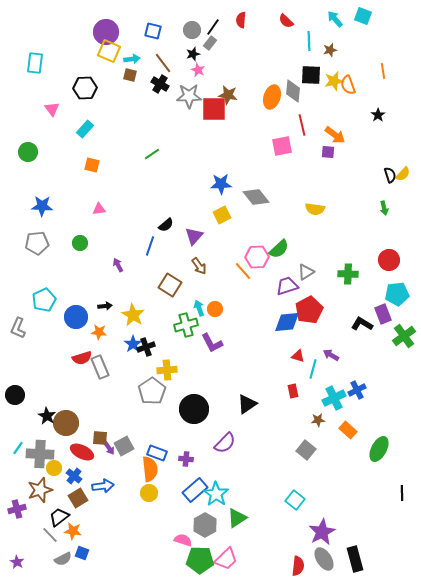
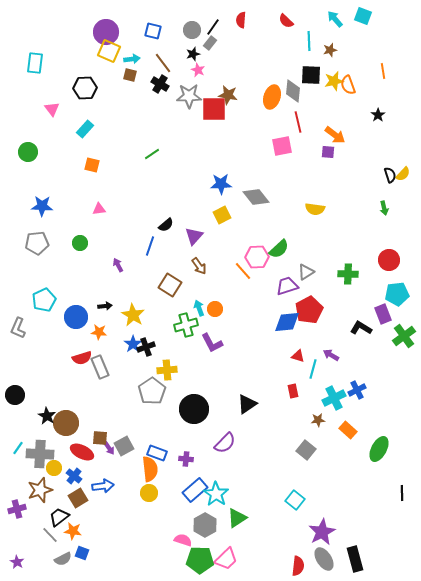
red line at (302, 125): moved 4 px left, 3 px up
black L-shape at (362, 324): moved 1 px left, 4 px down
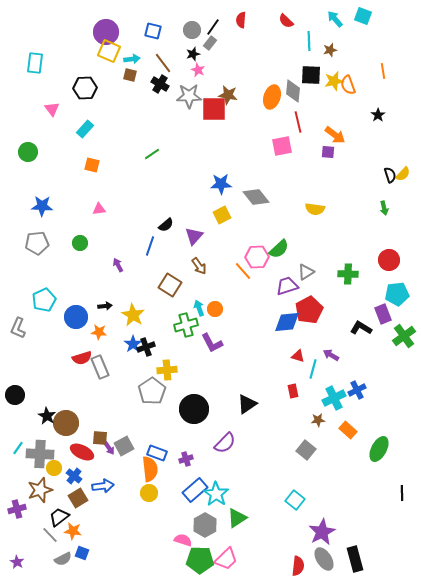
purple cross at (186, 459): rotated 24 degrees counterclockwise
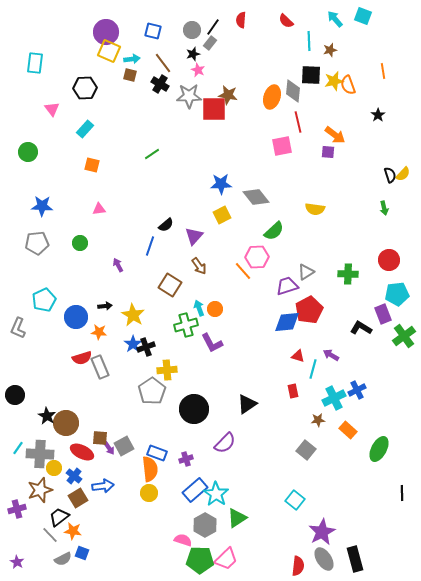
green semicircle at (279, 249): moved 5 px left, 18 px up
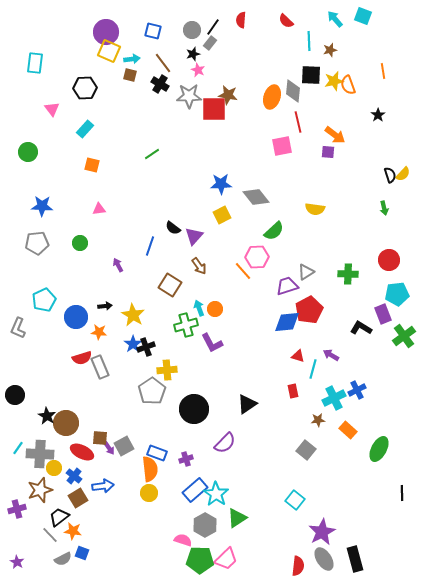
black semicircle at (166, 225): moved 7 px right, 3 px down; rotated 77 degrees clockwise
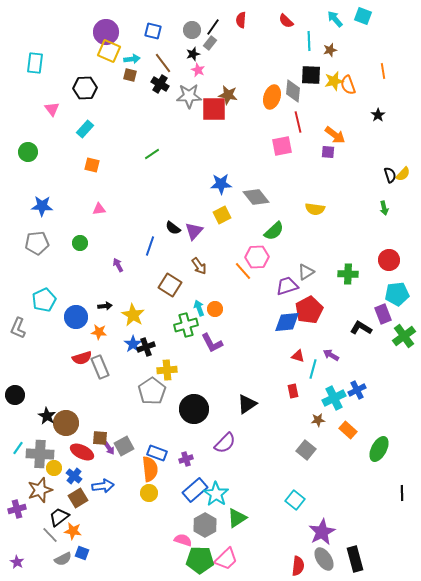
purple triangle at (194, 236): moved 5 px up
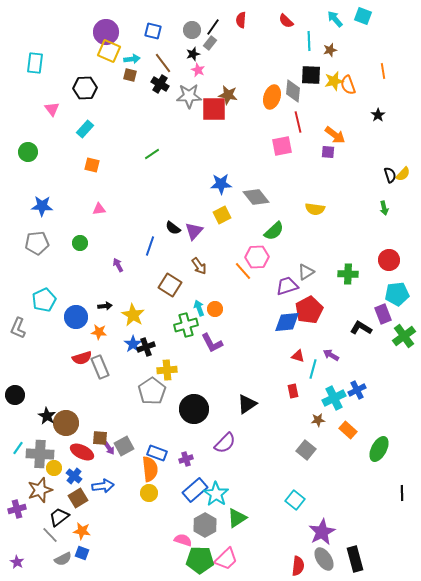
orange star at (73, 531): moved 9 px right
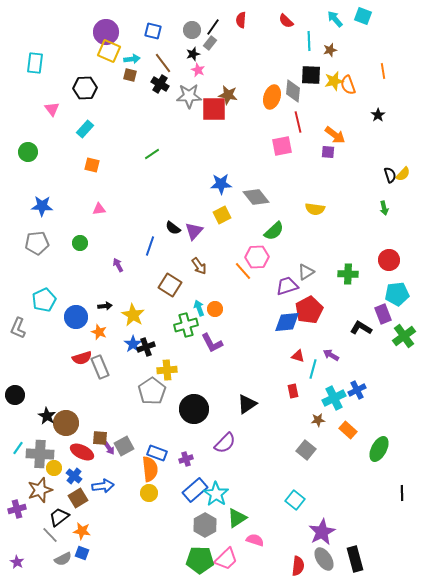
orange star at (99, 332): rotated 14 degrees clockwise
pink semicircle at (183, 540): moved 72 px right
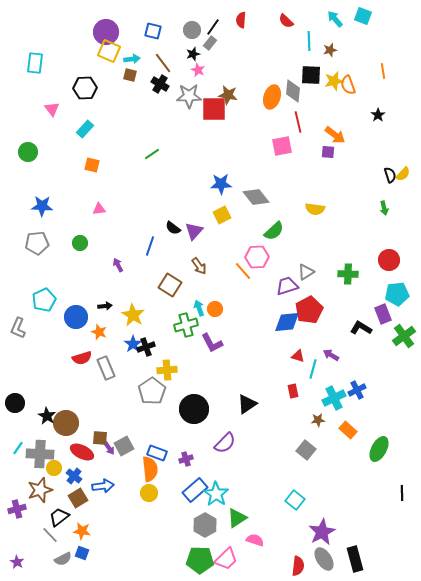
gray rectangle at (100, 367): moved 6 px right, 1 px down
black circle at (15, 395): moved 8 px down
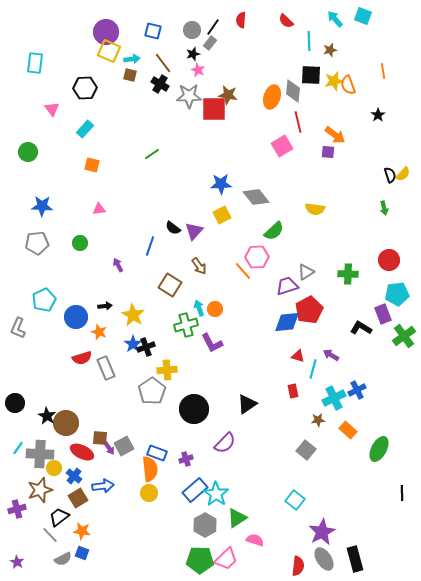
pink square at (282, 146): rotated 20 degrees counterclockwise
